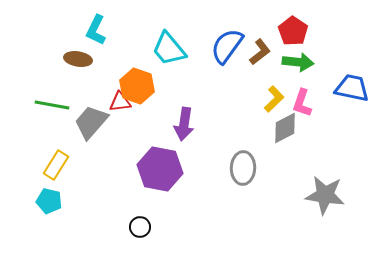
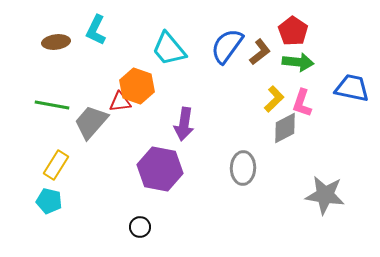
brown ellipse: moved 22 px left, 17 px up; rotated 16 degrees counterclockwise
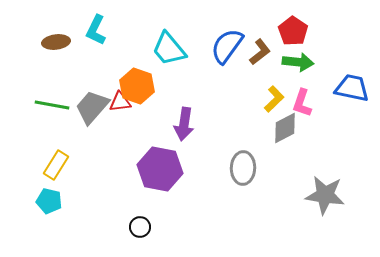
gray trapezoid: moved 1 px right, 15 px up
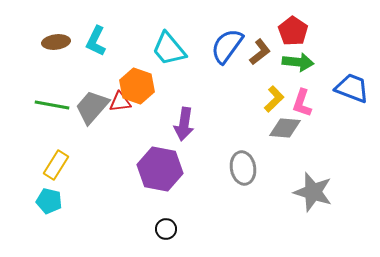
cyan L-shape: moved 11 px down
blue trapezoid: rotated 9 degrees clockwise
gray diamond: rotated 32 degrees clockwise
gray ellipse: rotated 12 degrees counterclockwise
gray star: moved 12 px left, 3 px up; rotated 9 degrees clockwise
black circle: moved 26 px right, 2 px down
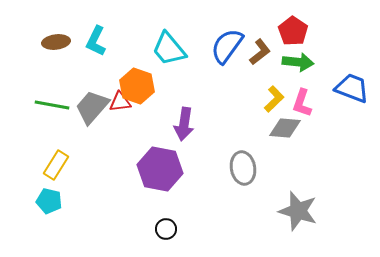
gray star: moved 15 px left, 19 px down
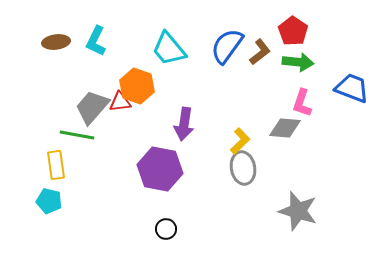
yellow L-shape: moved 34 px left, 42 px down
green line: moved 25 px right, 30 px down
yellow rectangle: rotated 40 degrees counterclockwise
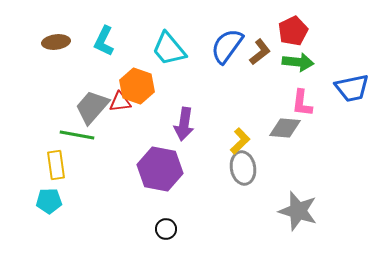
red pentagon: rotated 12 degrees clockwise
cyan L-shape: moved 8 px right
blue trapezoid: rotated 147 degrees clockwise
pink L-shape: rotated 12 degrees counterclockwise
cyan pentagon: rotated 15 degrees counterclockwise
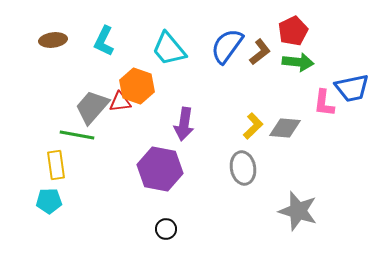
brown ellipse: moved 3 px left, 2 px up
pink L-shape: moved 22 px right
yellow L-shape: moved 13 px right, 15 px up
